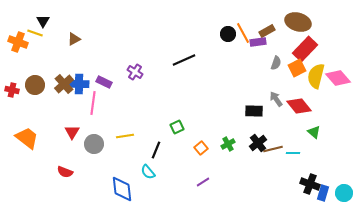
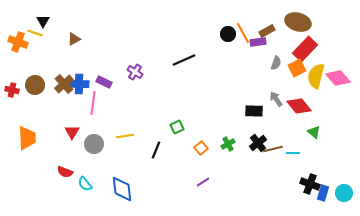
orange trapezoid at (27, 138): rotated 50 degrees clockwise
cyan semicircle at (148, 172): moved 63 px left, 12 px down
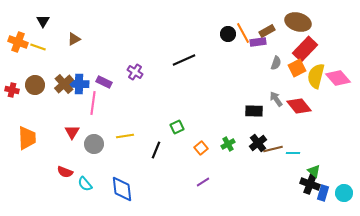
yellow line at (35, 33): moved 3 px right, 14 px down
green triangle at (314, 132): moved 39 px down
